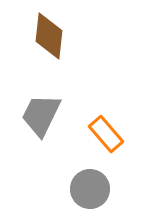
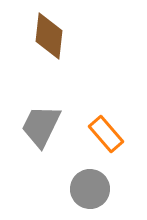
gray trapezoid: moved 11 px down
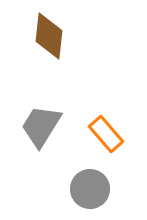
gray trapezoid: rotated 6 degrees clockwise
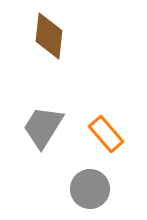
gray trapezoid: moved 2 px right, 1 px down
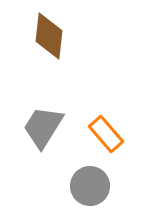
gray circle: moved 3 px up
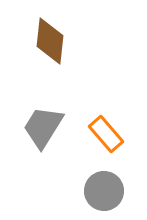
brown diamond: moved 1 px right, 5 px down
gray circle: moved 14 px right, 5 px down
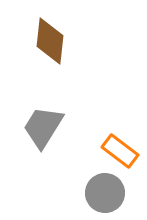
orange rectangle: moved 14 px right, 17 px down; rotated 12 degrees counterclockwise
gray circle: moved 1 px right, 2 px down
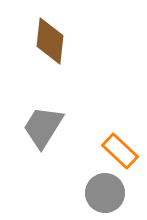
orange rectangle: rotated 6 degrees clockwise
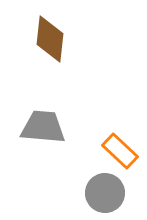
brown diamond: moved 2 px up
gray trapezoid: rotated 63 degrees clockwise
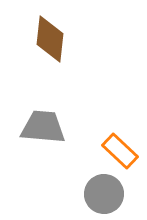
gray circle: moved 1 px left, 1 px down
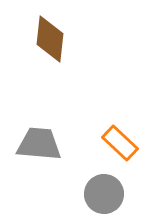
gray trapezoid: moved 4 px left, 17 px down
orange rectangle: moved 8 px up
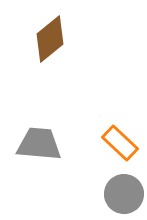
brown diamond: rotated 45 degrees clockwise
gray circle: moved 20 px right
